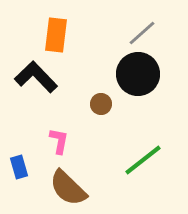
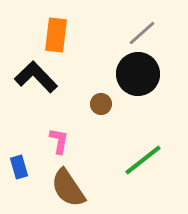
brown semicircle: rotated 12 degrees clockwise
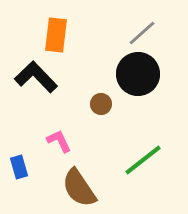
pink L-shape: rotated 36 degrees counterclockwise
brown semicircle: moved 11 px right
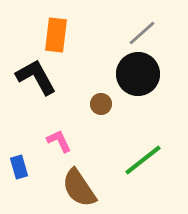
black L-shape: rotated 15 degrees clockwise
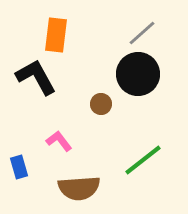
pink L-shape: rotated 12 degrees counterclockwise
brown semicircle: rotated 60 degrees counterclockwise
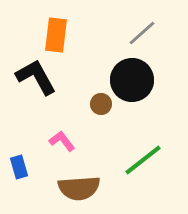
black circle: moved 6 px left, 6 px down
pink L-shape: moved 3 px right
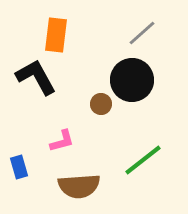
pink L-shape: rotated 112 degrees clockwise
brown semicircle: moved 2 px up
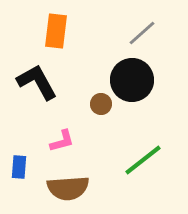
orange rectangle: moved 4 px up
black L-shape: moved 1 px right, 5 px down
blue rectangle: rotated 20 degrees clockwise
brown semicircle: moved 11 px left, 2 px down
